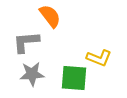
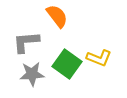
orange semicircle: moved 7 px right
green square: moved 7 px left, 14 px up; rotated 32 degrees clockwise
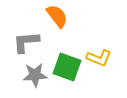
green square: moved 3 px down; rotated 16 degrees counterclockwise
gray star: moved 3 px right, 1 px down
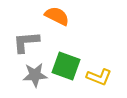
orange semicircle: rotated 25 degrees counterclockwise
yellow L-shape: moved 19 px down
green square: moved 1 px left, 1 px up
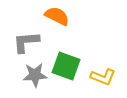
yellow L-shape: moved 4 px right
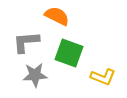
green square: moved 3 px right, 13 px up
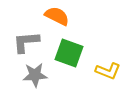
yellow L-shape: moved 5 px right, 6 px up
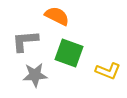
gray L-shape: moved 1 px left, 1 px up
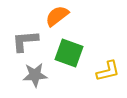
orange semicircle: rotated 65 degrees counterclockwise
yellow L-shape: rotated 35 degrees counterclockwise
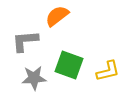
green square: moved 12 px down
gray star: moved 1 px left, 3 px down
